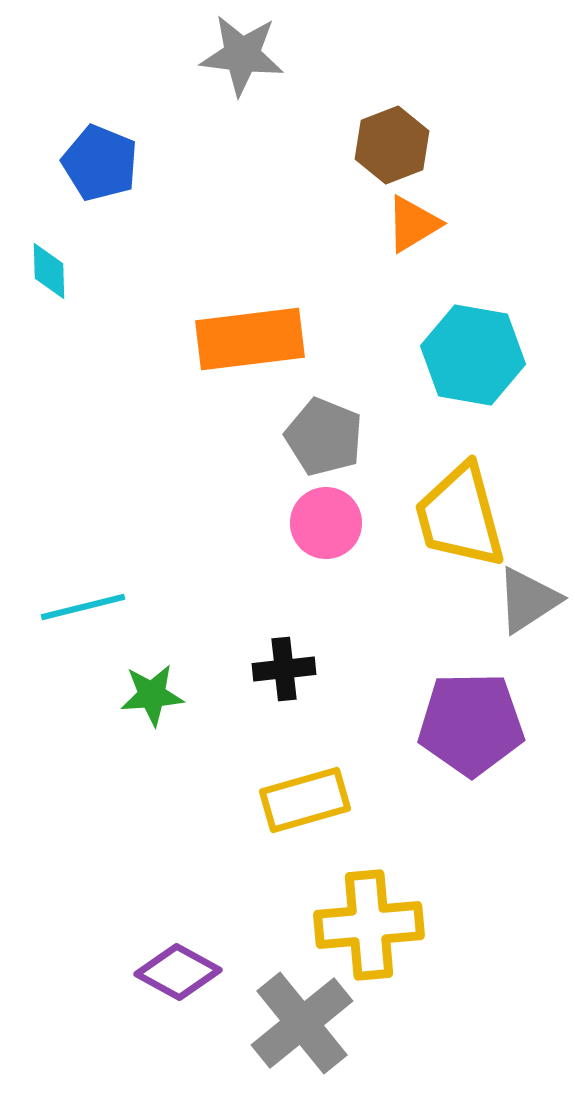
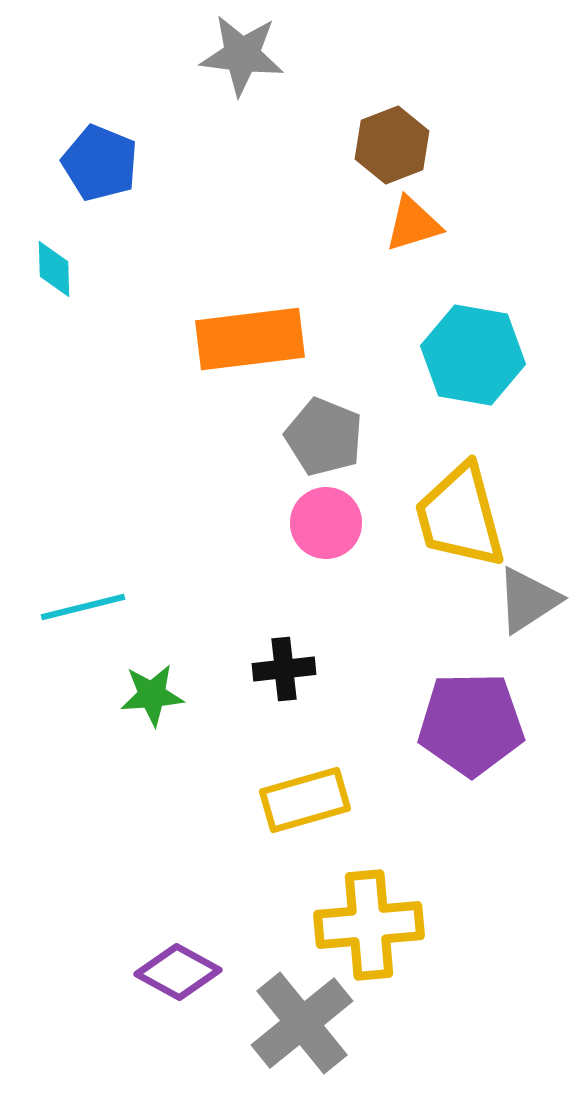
orange triangle: rotated 14 degrees clockwise
cyan diamond: moved 5 px right, 2 px up
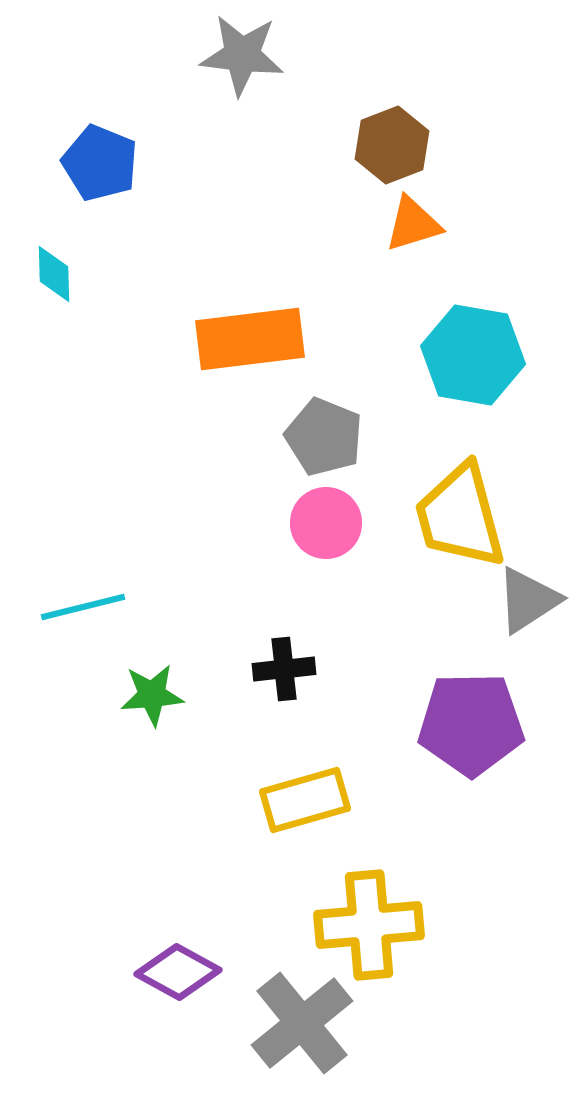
cyan diamond: moved 5 px down
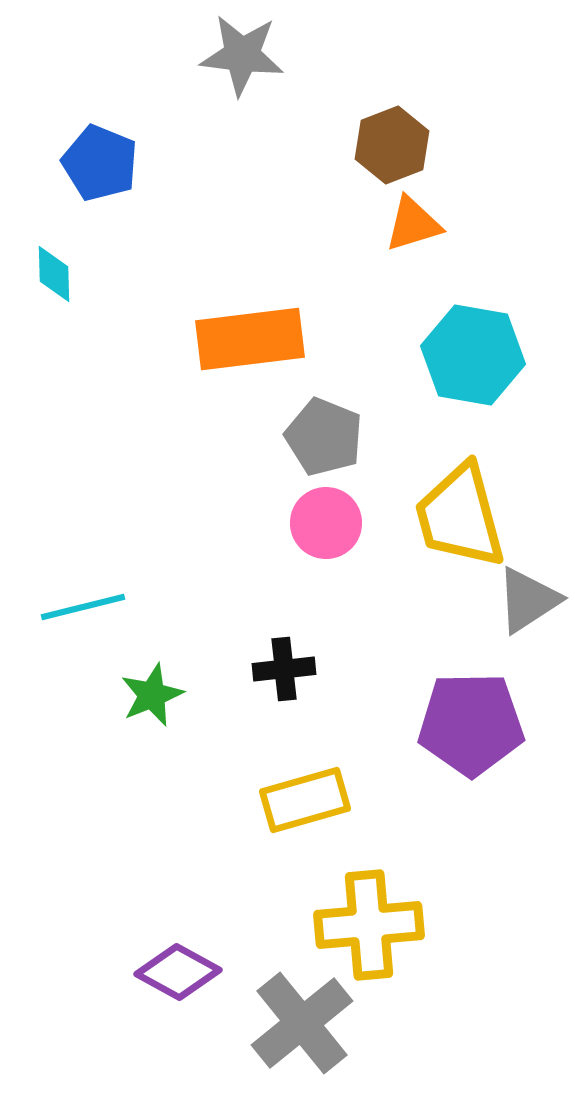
green star: rotated 18 degrees counterclockwise
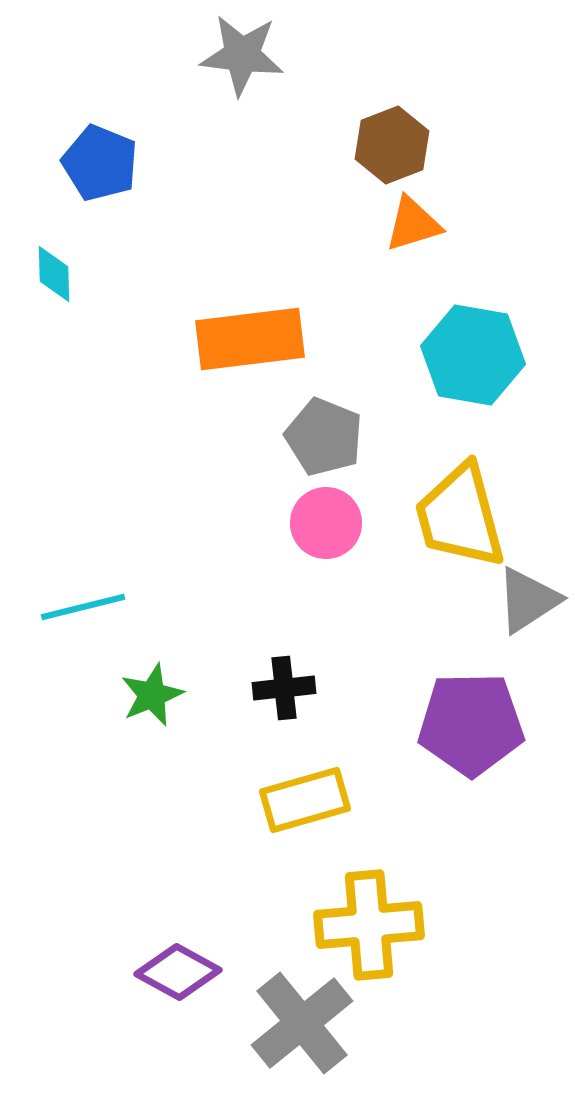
black cross: moved 19 px down
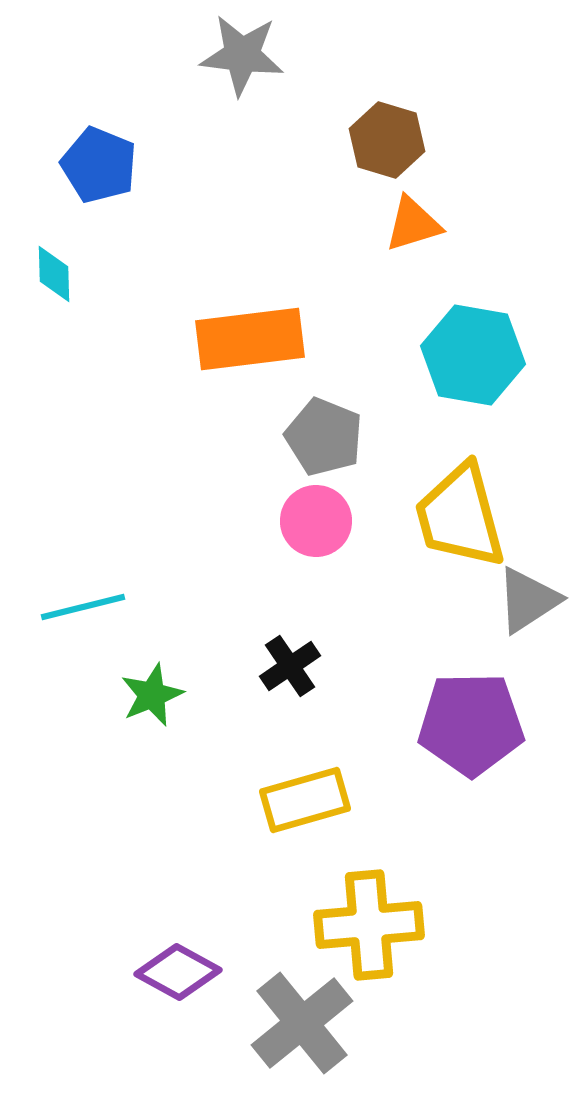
brown hexagon: moved 5 px left, 5 px up; rotated 22 degrees counterclockwise
blue pentagon: moved 1 px left, 2 px down
pink circle: moved 10 px left, 2 px up
black cross: moved 6 px right, 22 px up; rotated 28 degrees counterclockwise
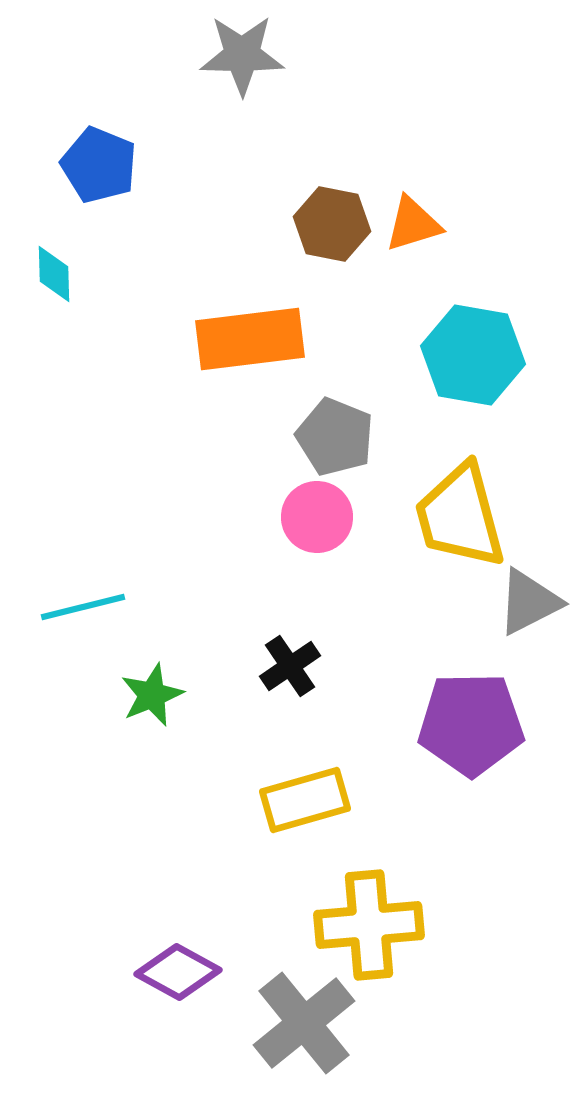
gray star: rotated 6 degrees counterclockwise
brown hexagon: moved 55 px left, 84 px down; rotated 6 degrees counterclockwise
gray pentagon: moved 11 px right
pink circle: moved 1 px right, 4 px up
gray triangle: moved 1 px right, 2 px down; rotated 6 degrees clockwise
gray cross: moved 2 px right
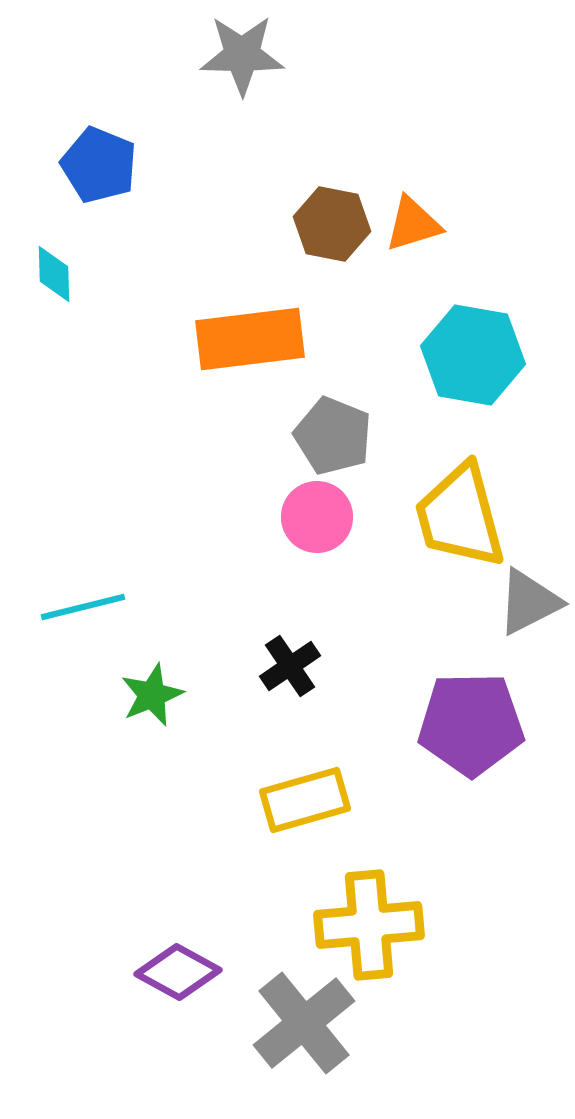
gray pentagon: moved 2 px left, 1 px up
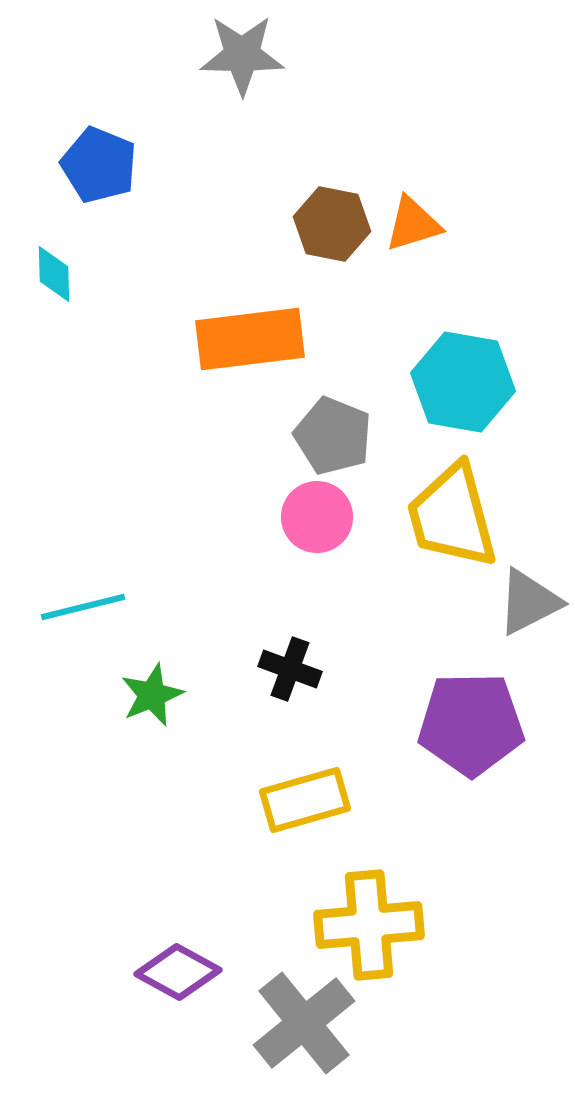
cyan hexagon: moved 10 px left, 27 px down
yellow trapezoid: moved 8 px left
black cross: moved 3 px down; rotated 36 degrees counterclockwise
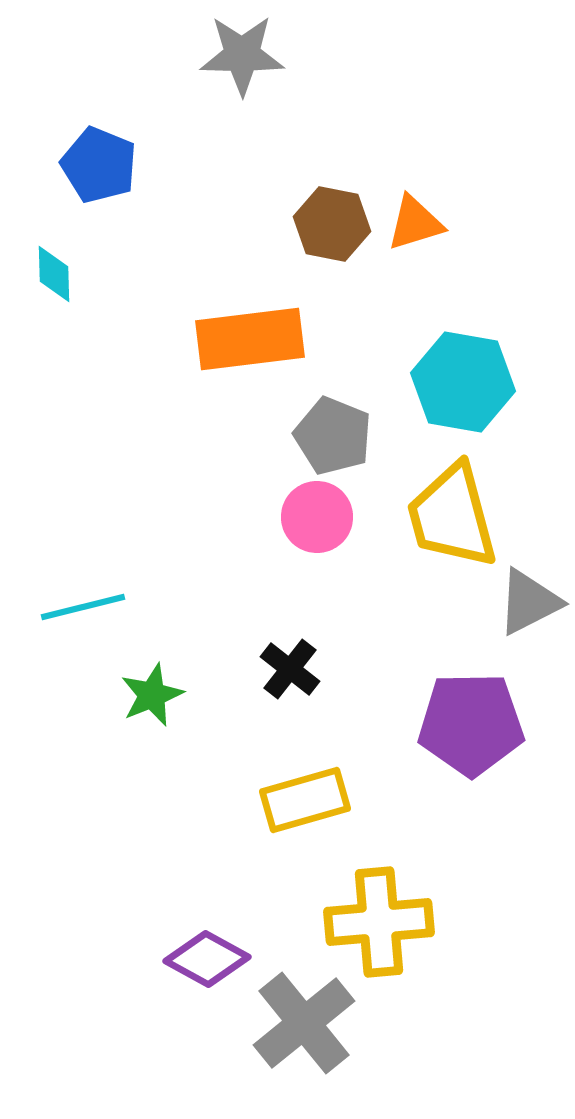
orange triangle: moved 2 px right, 1 px up
black cross: rotated 18 degrees clockwise
yellow cross: moved 10 px right, 3 px up
purple diamond: moved 29 px right, 13 px up
